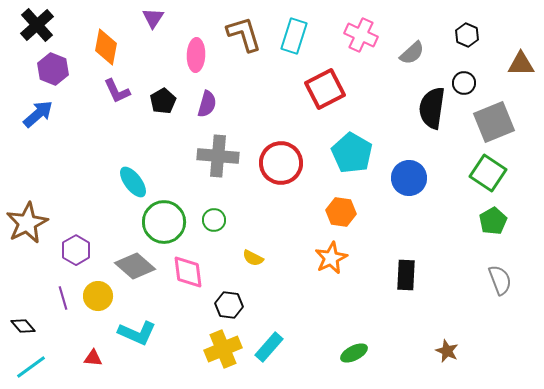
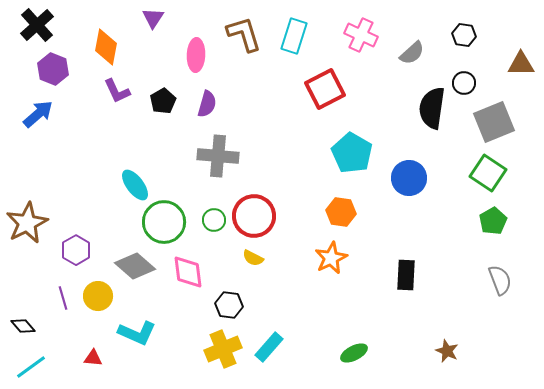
black hexagon at (467, 35): moved 3 px left; rotated 15 degrees counterclockwise
red circle at (281, 163): moved 27 px left, 53 px down
cyan ellipse at (133, 182): moved 2 px right, 3 px down
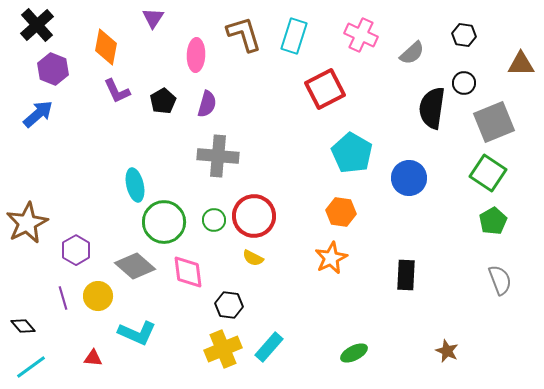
cyan ellipse at (135, 185): rotated 24 degrees clockwise
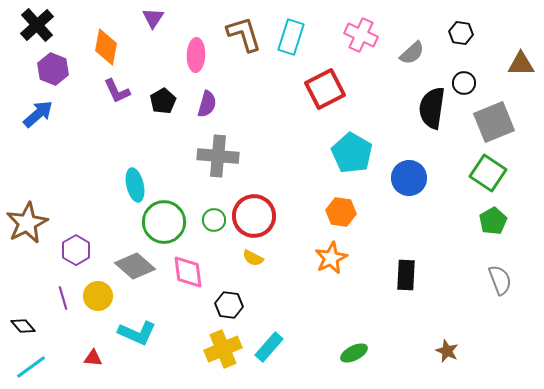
black hexagon at (464, 35): moved 3 px left, 2 px up
cyan rectangle at (294, 36): moved 3 px left, 1 px down
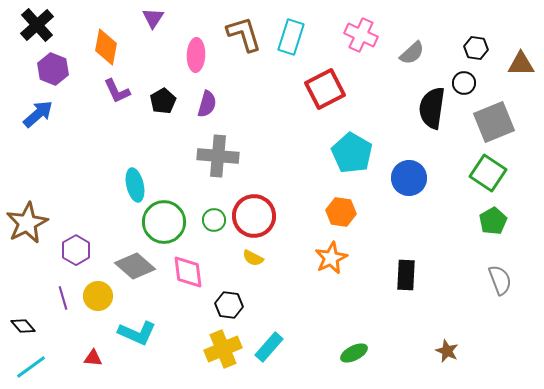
black hexagon at (461, 33): moved 15 px right, 15 px down
